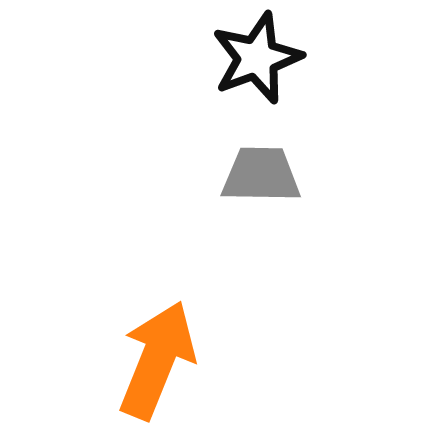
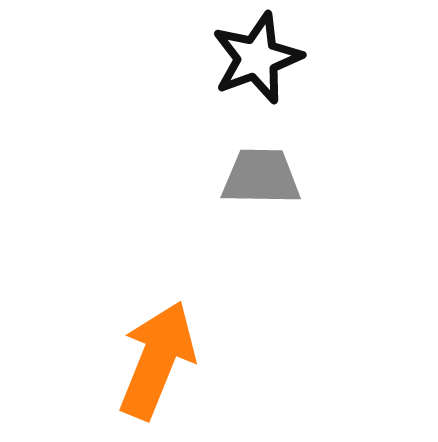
gray trapezoid: moved 2 px down
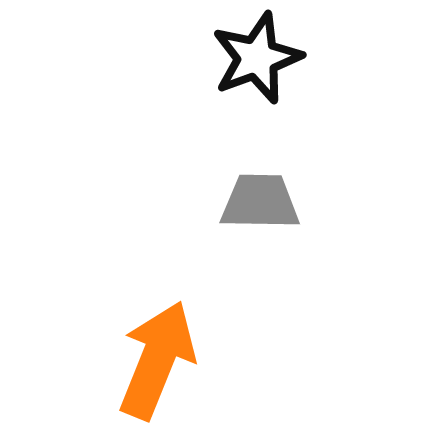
gray trapezoid: moved 1 px left, 25 px down
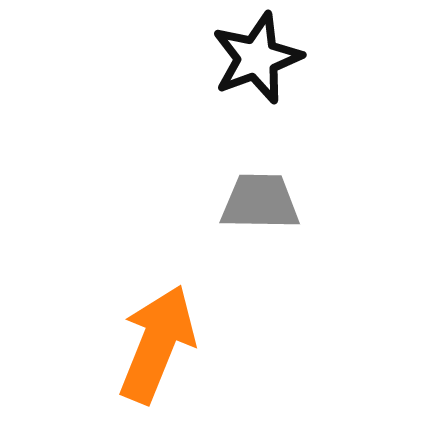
orange arrow: moved 16 px up
